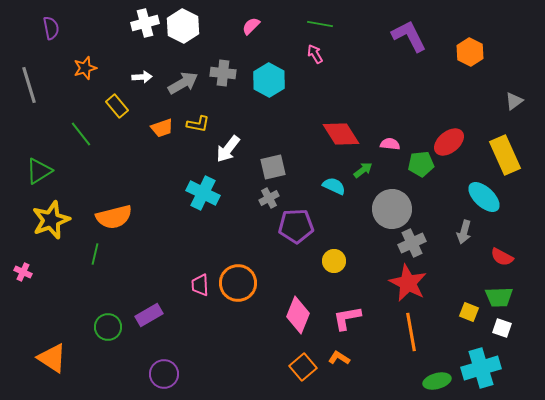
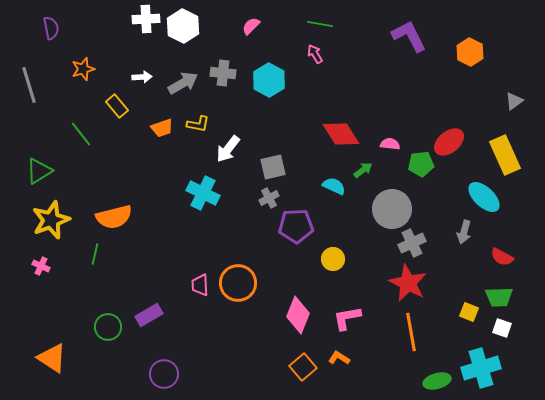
white cross at (145, 23): moved 1 px right, 4 px up; rotated 12 degrees clockwise
orange star at (85, 68): moved 2 px left, 1 px down
yellow circle at (334, 261): moved 1 px left, 2 px up
pink cross at (23, 272): moved 18 px right, 6 px up
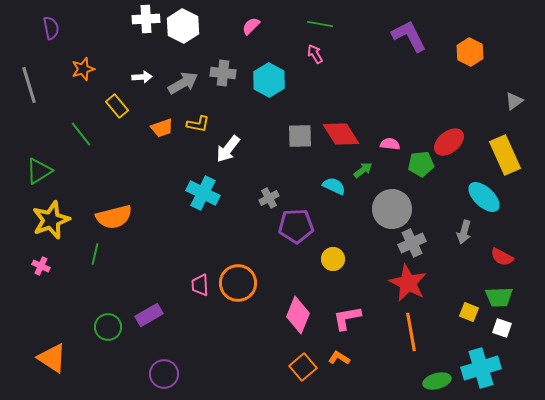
gray square at (273, 167): moved 27 px right, 31 px up; rotated 12 degrees clockwise
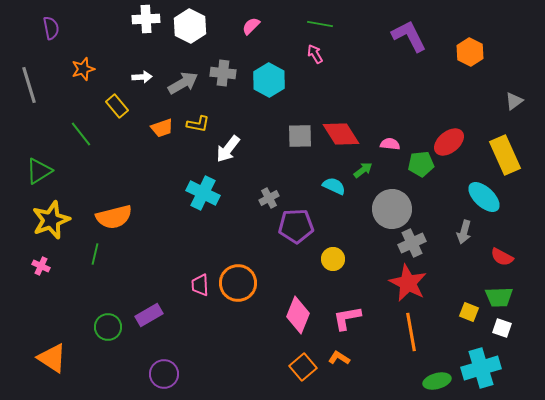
white hexagon at (183, 26): moved 7 px right
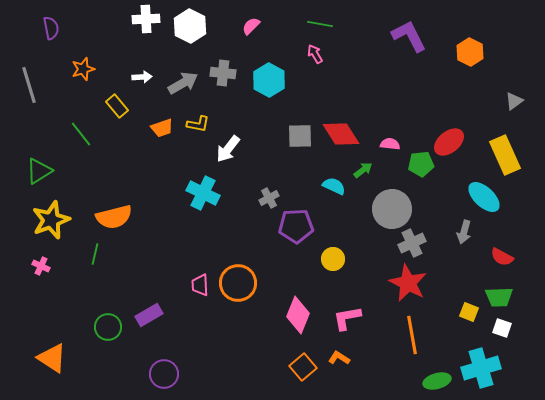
orange line at (411, 332): moved 1 px right, 3 px down
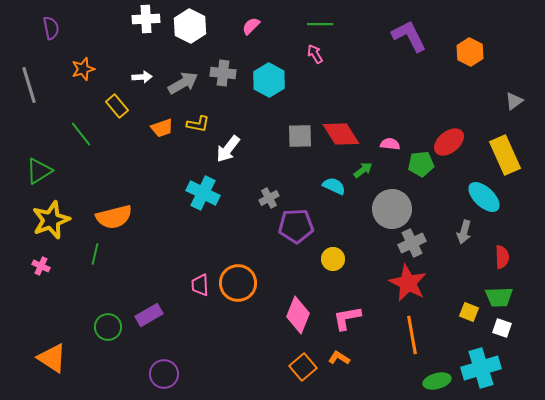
green line at (320, 24): rotated 10 degrees counterclockwise
red semicircle at (502, 257): rotated 120 degrees counterclockwise
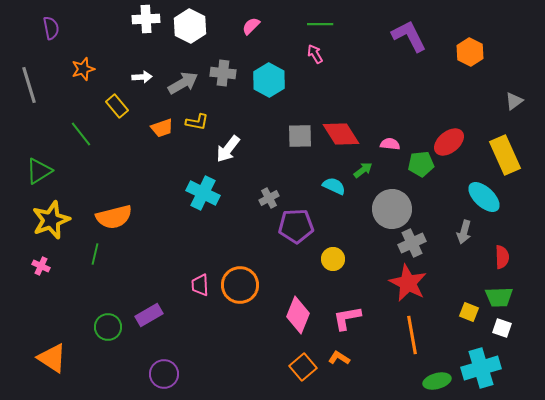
yellow L-shape at (198, 124): moved 1 px left, 2 px up
orange circle at (238, 283): moved 2 px right, 2 px down
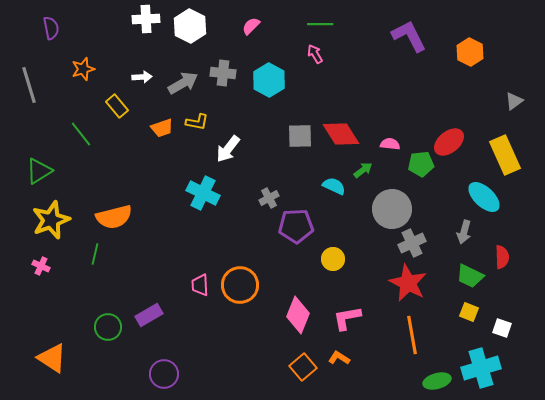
green trapezoid at (499, 297): moved 29 px left, 21 px up; rotated 28 degrees clockwise
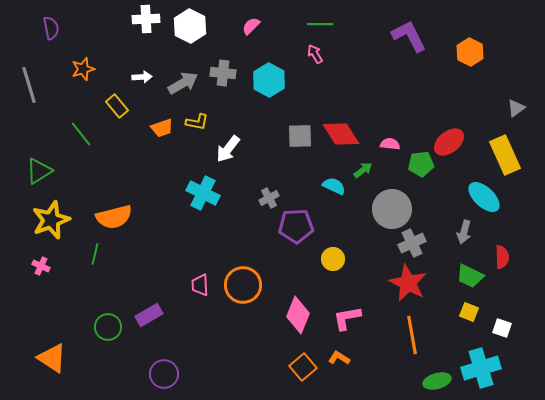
gray triangle at (514, 101): moved 2 px right, 7 px down
orange circle at (240, 285): moved 3 px right
